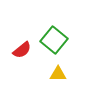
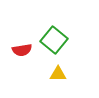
red semicircle: rotated 30 degrees clockwise
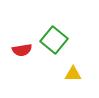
yellow triangle: moved 15 px right
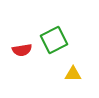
green square: rotated 24 degrees clockwise
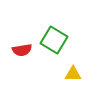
green square: rotated 32 degrees counterclockwise
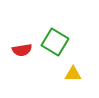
green square: moved 1 px right, 2 px down
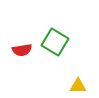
yellow triangle: moved 5 px right, 12 px down
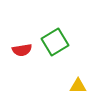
green square: rotated 28 degrees clockwise
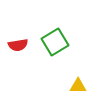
red semicircle: moved 4 px left, 5 px up
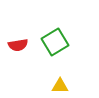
yellow triangle: moved 18 px left
